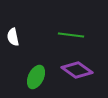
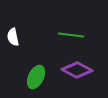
purple diamond: rotated 8 degrees counterclockwise
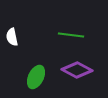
white semicircle: moved 1 px left
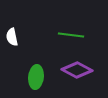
green ellipse: rotated 20 degrees counterclockwise
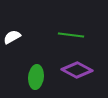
white semicircle: rotated 72 degrees clockwise
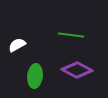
white semicircle: moved 5 px right, 8 px down
green ellipse: moved 1 px left, 1 px up
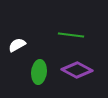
green ellipse: moved 4 px right, 4 px up
